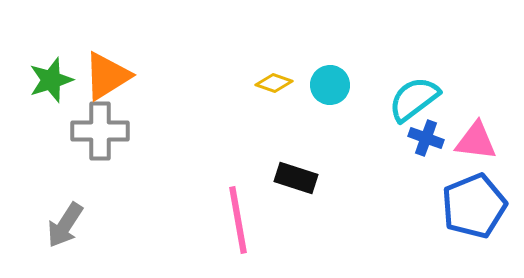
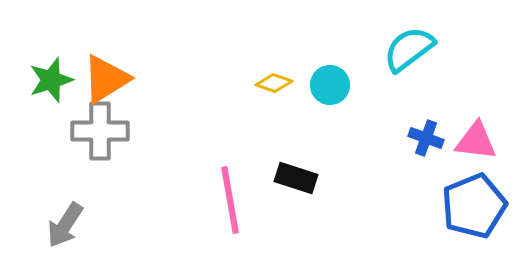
orange triangle: moved 1 px left, 3 px down
cyan semicircle: moved 5 px left, 50 px up
pink line: moved 8 px left, 20 px up
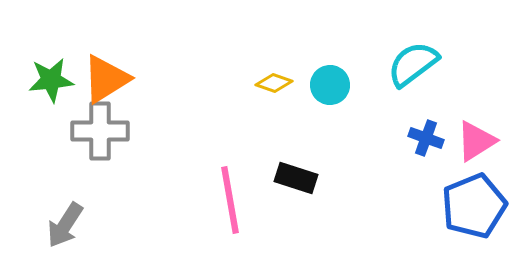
cyan semicircle: moved 4 px right, 15 px down
green star: rotated 12 degrees clockwise
pink triangle: rotated 39 degrees counterclockwise
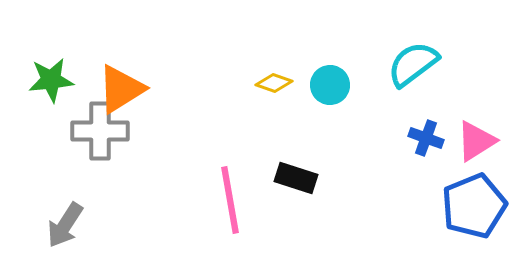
orange triangle: moved 15 px right, 10 px down
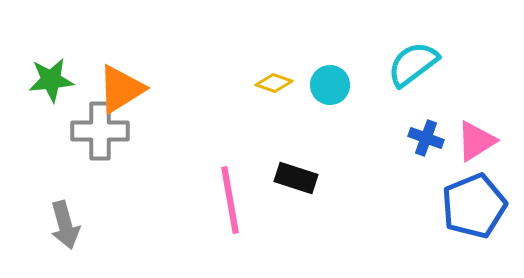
gray arrow: rotated 48 degrees counterclockwise
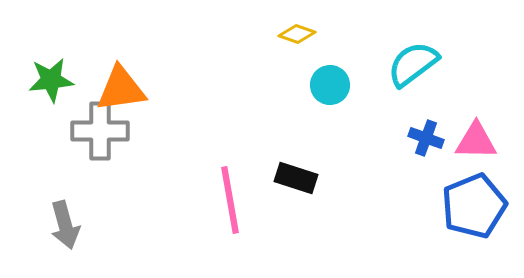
yellow diamond: moved 23 px right, 49 px up
orange triangle: rotated 24 degrees clockwise
pink triangle: rotated 33 degrees clockwise
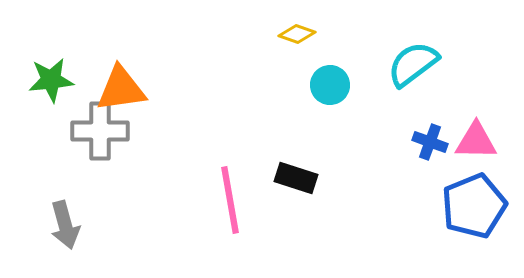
blue cross: moved 4 px right, 4 px down
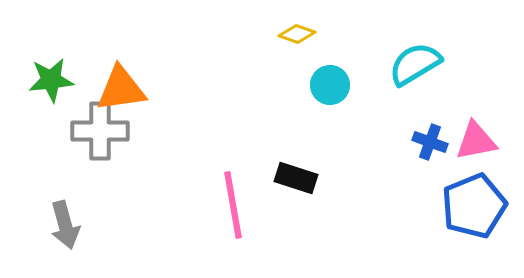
cyan semicircle: moved 2 px right; rotated 6 degrees clockwise
pink triangle: rotated 12 degrees counterclockwise
pink line: moved 3 px right, 5 px down
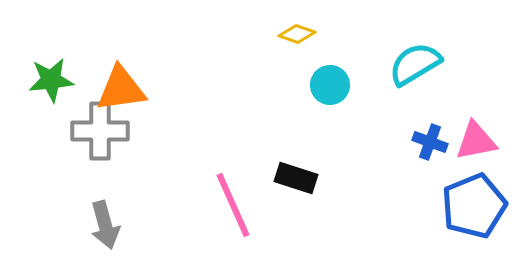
pink line: rotated 14 degrees counterclockwise
gray arrow: moved 40 px right
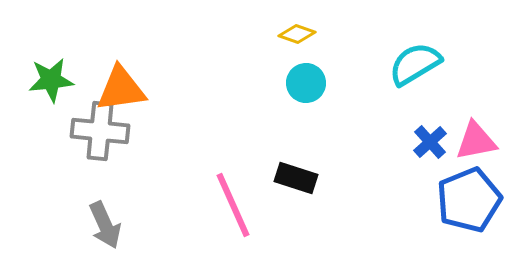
cyan circle: moved 24 px left, 2 px up
gray cross: rotated 6 degrees clockwise
blue cross: rotated 28 degrees clockwise
blue pentagon: moved 5 px left, 6 px up
gray arrow: rotated 9 degrees counterclockwise
